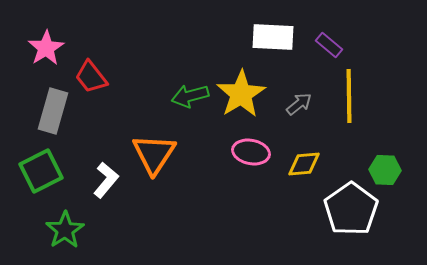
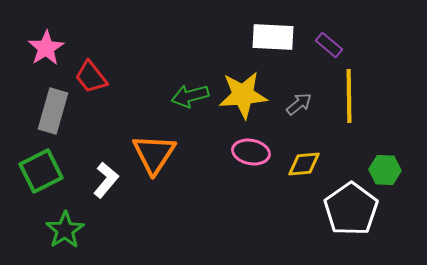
yellow star: moved 2 px right, 1 px down; rotated 27 degrees clockwise
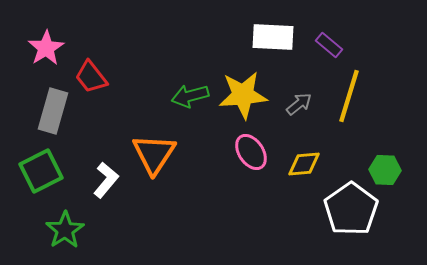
yellow line: rotated 18 degrees clockwise
pink ellipse: rotated 45 degrees clockwise
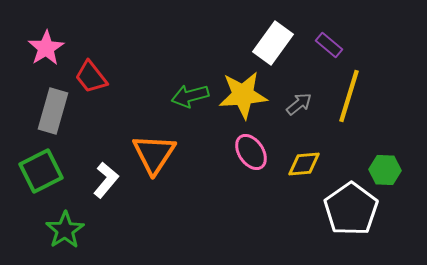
white rectangle: moved 6 px down; rotated 57 degrees counterclockwise
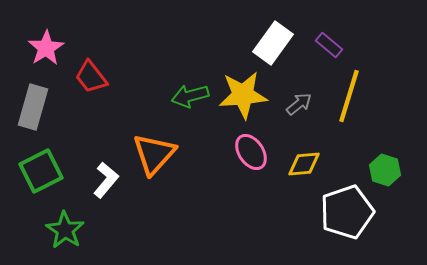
gray rectangle: moved 20 px left, 4 px up
orange triangle: rotated 9 degrees clockwise
green hexagon: rotated 16 degrees clockwise
white pentagon: moved 4 px left, 3 px down; rotated 16 degrees clockwise
green star: rotated 6 degrees counterclockwise
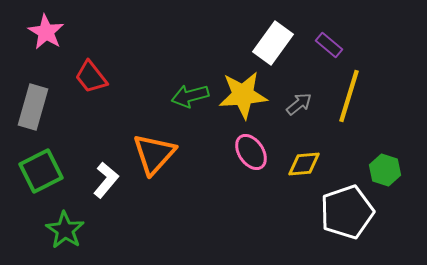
pink star: moved 16 px up; rotated 9 degrees counterclockwise
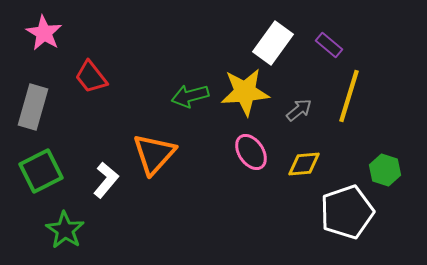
pink star: moved 2 px left, 1 px down
yellow star: moved 2 px right, 3 px up
gray arrow: moved 6 px down
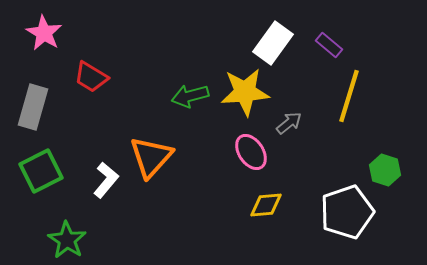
red trapezoid: rotated 21 degrees counterclockwise
gray arrow: moved 10 px left, 13 px down
orange triangle: moved 3 px left, 3 px down
yellow diamond: moved 38 px left, 41 px down
green star: moved 2 px right, 10 px down
